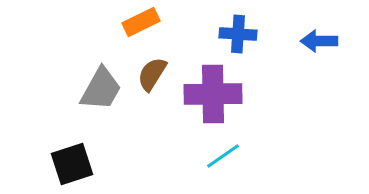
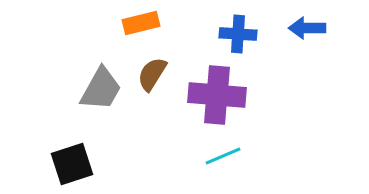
orange rectangle: moved 1 px down; rotated 12 degrees clockwise
blue arrow: moved 12 px left, 13 px up
purple cross: moved 4 px right, 1 px down; rotated 6 degrees clockwise
cyan line: rotated 12 degrees clockwise
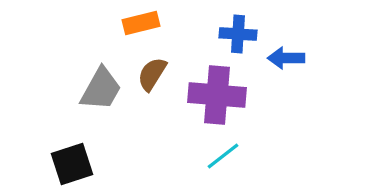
blue arrow: moved 21 px left, 30 px down
cyan line: rotated 15 degrees counterclockwise
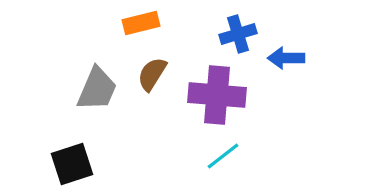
blue cross: rotated 21 degrees counterclockwise
gray trapezoid: moved 4 px left; rotated 6 degrees counterclockwise
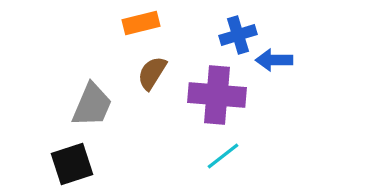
blue cross: moved 1 px down
blue arrow: moved 12 px left, 2 px down
brown semicircle: moved 1 px up
gray trapezoid: moved 5 px left, 16 px down
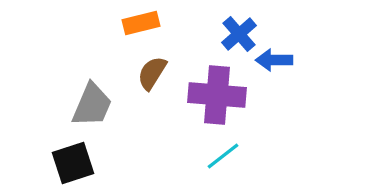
blue cross: moved 1 px right, 1 px up; rotated 24 degrees counterclockwise
black square: moved 1 px right, 1 px up
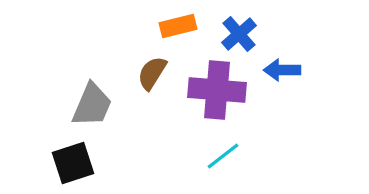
orange rectangle: moved 37 px right, 3 px down
blue arrow: moved 8 px right, 10 px down
purple cross: moved 5 px up
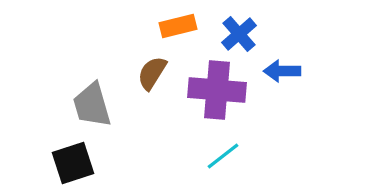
blue arrow: moved 1 px down
gray trapezoid: rotated 141 degrees clockwise
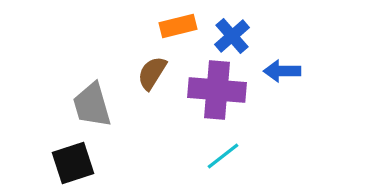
blue cross: moved 7 px left, 2 px down
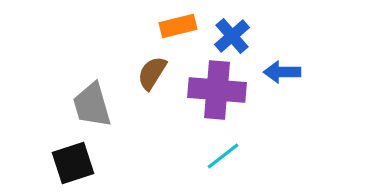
blue arrow: moved 1 px down
